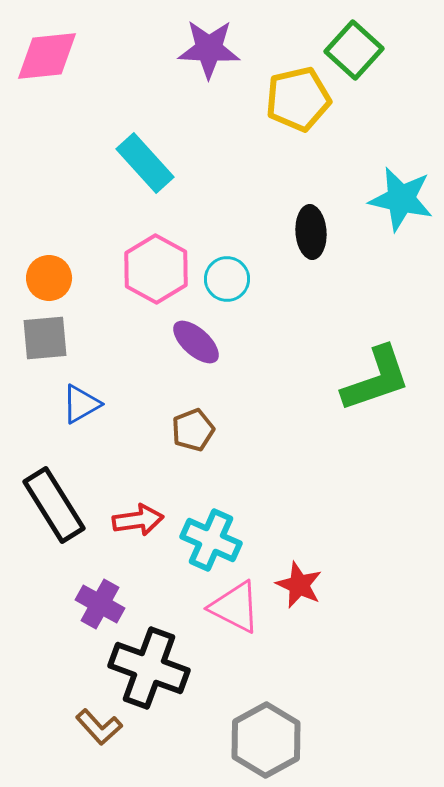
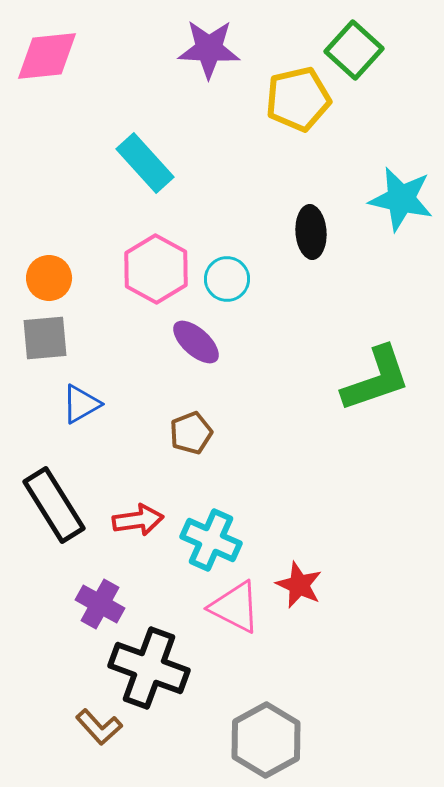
brown pentagon: moved 2 px left, 3 px down
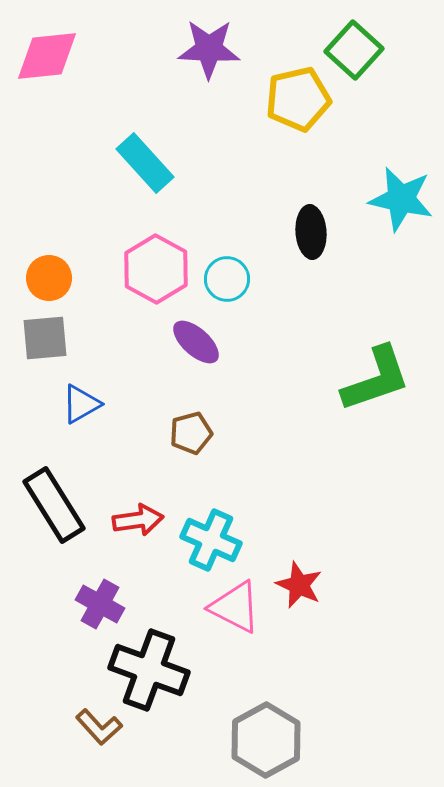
brown pentagon: rotated 6 degrees clockwise
black cross: moved 2 px down
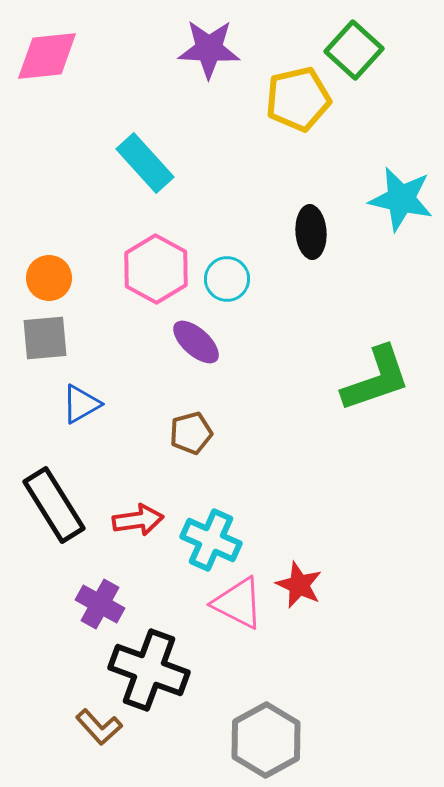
pink triangle: moved 3 px right, 4 px up
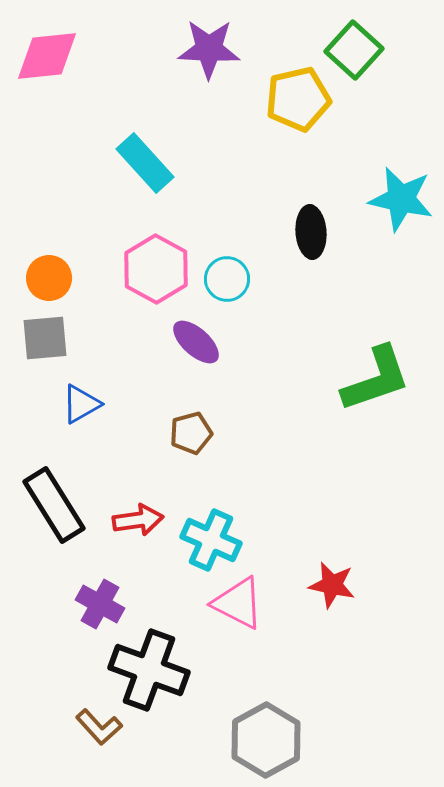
red star: moved 33 px right; rotated 12 degrees counterclockwise
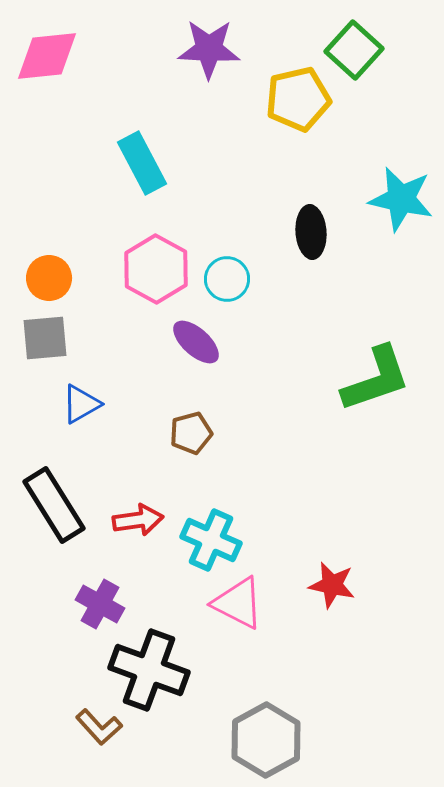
cyan rectangle: moved 3 px left; rotated 14 degrees clockwise
